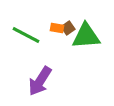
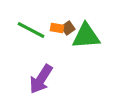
green line: moved 5 px right, 5 px up
purple arrow: moved 1 px right, 2 px up
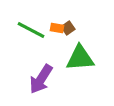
green triangle: moved 6 px left, 22 px down
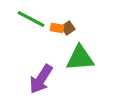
green line: moved 11 px up
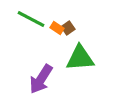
orange rectangle: rotated 24 degrees clockwise
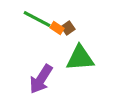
green line: moved 6 px right
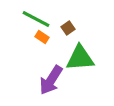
green line: moved 1 px left
orange rectangle: moved 15 px left, 9 px down
purple arrow: moved 10 px right, 1 px down
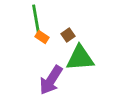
green line: rotated 52 degrees clockwise
brown square: moved 7 px down
